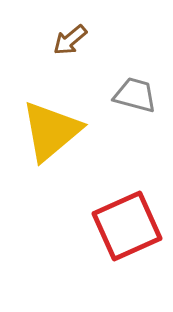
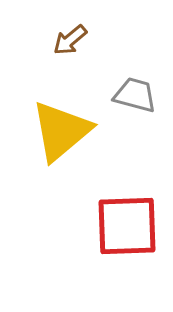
yellow triangle: moved 10 px right
red square: rotated 22 degrees clockwise
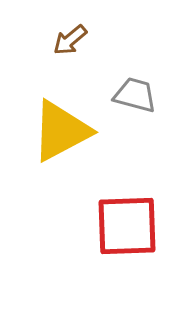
yellow triangle: rotated 12 degrees clockwise
